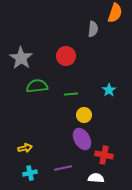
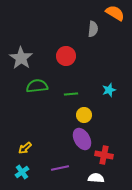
orange semicircle: rotated 78 degrees counterclockwise
cyan star: rotated 16 degrees clockwise
yellow arrow: rotated 152 degrees clockwise
purple line: moved 3 px left
cyan cross: moved 8 px left, 1 px up; rotated 24 degrees counterclockwise
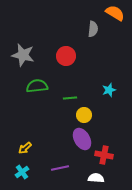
gray star: moved 2 px right, 3 px up; rotated 20 degrees counterclockwise
green line: moved 1 px left, 4 px down
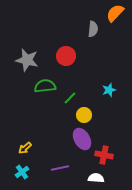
orange semicircle: rotated 78 degrees counterclockwise
gray star: moved 4 px right, 5 px down
green semicircle: moved 8 px right
green line: rotated 40 degrees counterclockwise
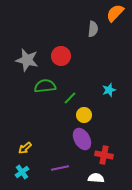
red circle: moved 5 px left
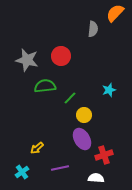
yellow arrow: moved 12 px right
red cross: rotated 30 degrees counterclockwise
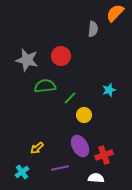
purple ellipse: moved 2 px left, 7 px down
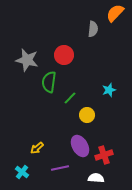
red circle: moved 3 px right, 1 px up
green semicircle: moved 4 px right, 4 px up; rotated 75 degrees counterclockwise
yellow circle: moved 3 px right
cyan cross: rotated 16 degrees counterclockwise
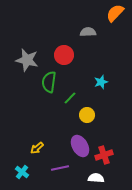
gray semicircle: moved 5 px left, 3 px down; rotated 98 degrees counterclockwise
cyan star: moved 8 px left, 8 px up
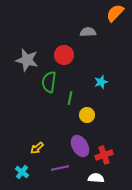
green line: rotated 32 degrees counterclockwise
